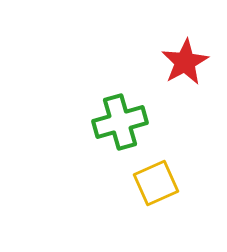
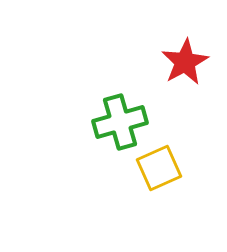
yellow square: moved 3 px right, 15 px up
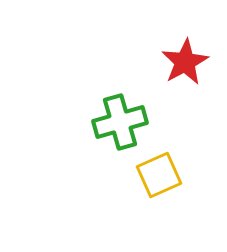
yellow square: moved 7 px down
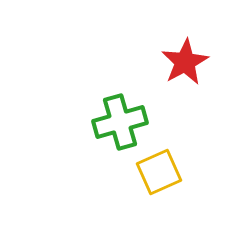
yellow square: moved 3 px up
